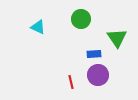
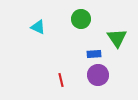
red line: moved 10 px left, 2 px up
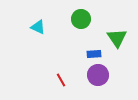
red line: rotated 16 degrees counterclockwise
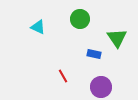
green circle: moved 1 px left
blue rectangle: rotated 16 degrees clockwise
purple circle: moved 3 px right, 12 px down
red line: moved 2 px right, 4 px up
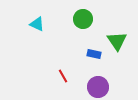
green circle: moved 3 px right
cyan triangle: moved 1 px left, 3 px up
green triangle: moved 3 px down
purple circle: moved 3 px left
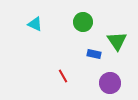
green circle: moved 3 px down
cyan triangle: moved 2 px left
purple circle: moved 12 px right, 4 px up
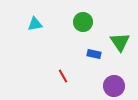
cyan triangle: rotated 35 degrees counterclockwise
green triangle: moved 3 px right, 1 px down
purple circle: moved 4 px right, 3 px down
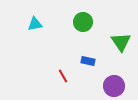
green triangle: moved 1 px right
blue rectangle: moved 6 px left, 7 px down
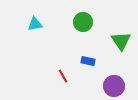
green triangle: moved 1 px up
